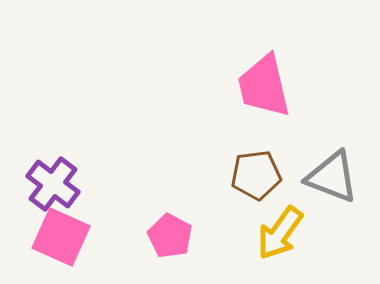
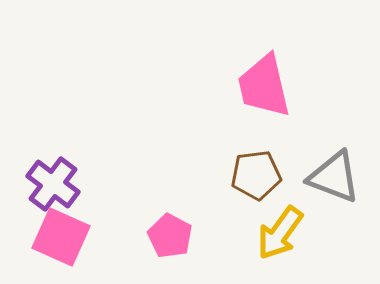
gray triangle: moved 2 px right
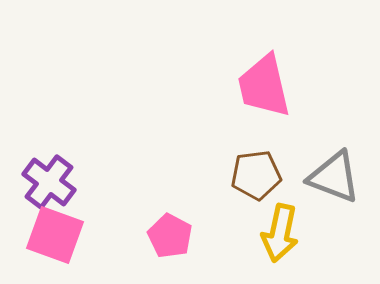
purple cross: moved 4 px left, 2 px up
yellow arrow: rotated 24 degrees counterclockwise
pink square: moved 6 px left, 2 px up; rotated 4 degrees counterclockwise
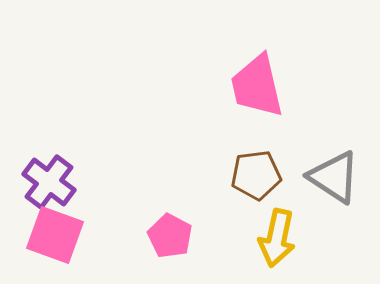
pink trapezoid: moved 7 px left
gray triangle: rotated 12 degrees clockwise
yellow arrow: moved 3 px left, 5 px down
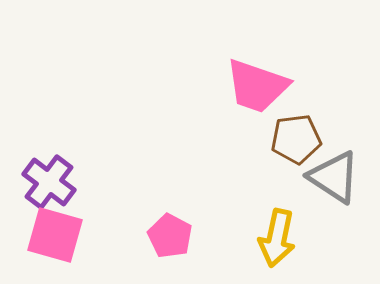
pink trapezoid: rotated 58 degrees counterclockwise
brown pentagon: moved 40 px right, 36 px up
pink square: rotated 4 degrees counterclockwise
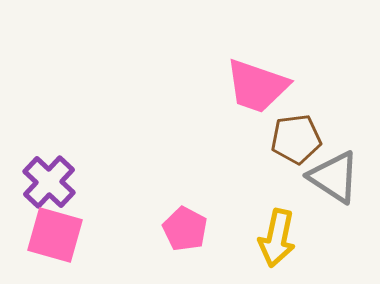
purple cross: rotated 6 degrees clockwise
pink pentagon: moved 15 px right, 7 px up
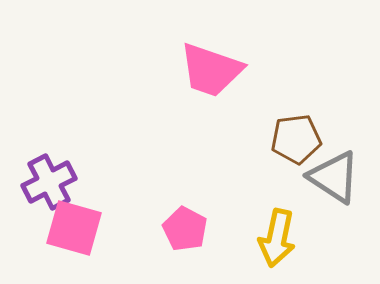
pink trapezoid: moved 46 px left, 16 px up
purple cross: rotated 20 degrees clockwise
pink square: moved 19 px right, 7 px up
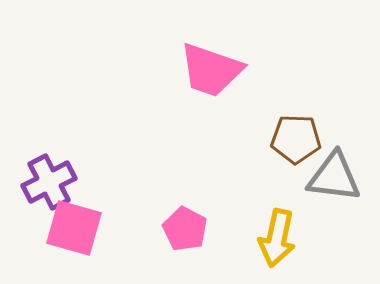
brown pentagon: rotated 9 degrees clockwise
gray triangle: rotated 26 degrees counterclockwise
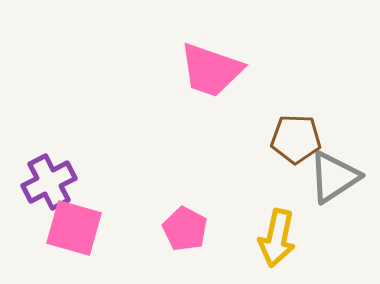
gray triangle: rotated 40 degrees counterclockwise
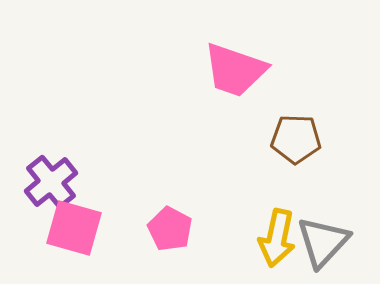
pink trapezoid: moved 24 px right
gray triangle: moved 11 px left, 65 px down; rotated 14 degrees counterclockwise
purple cross: moved 2 px right; rotated 12 degrees counterclockwise
pink pentagon: moved 15 px left
